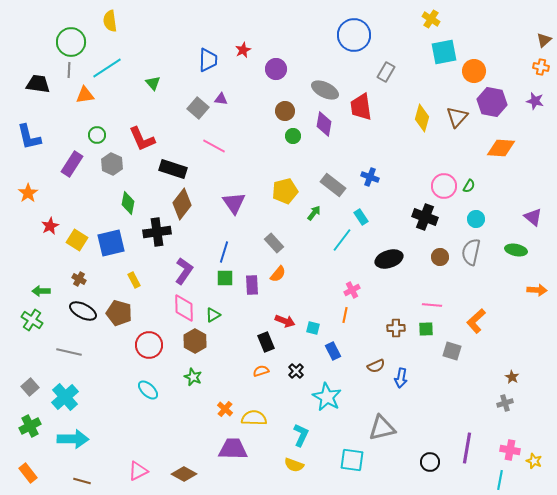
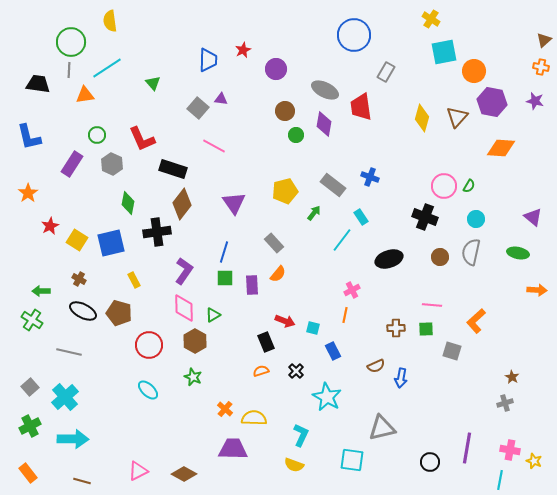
green circle at (293, 136): moved 3 px right, 1 px up
green ellipse at (516, 250): moved 2 px right, 3 px down
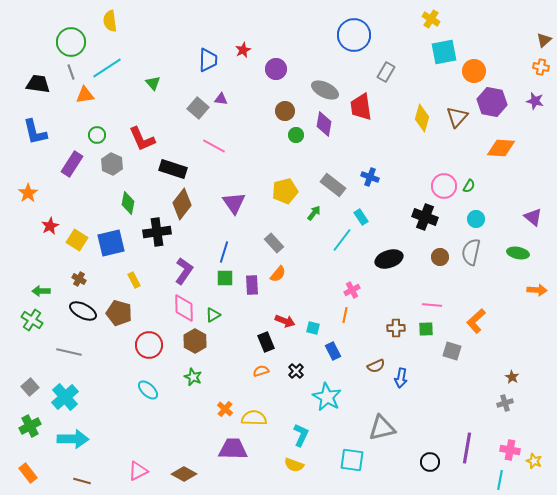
gray line at (69, 70): moved 2 px right, 2 px down; rotated 21 degrees counterclockwise
blue L-shape at (29, 137): moved 6 px right, 5 px up
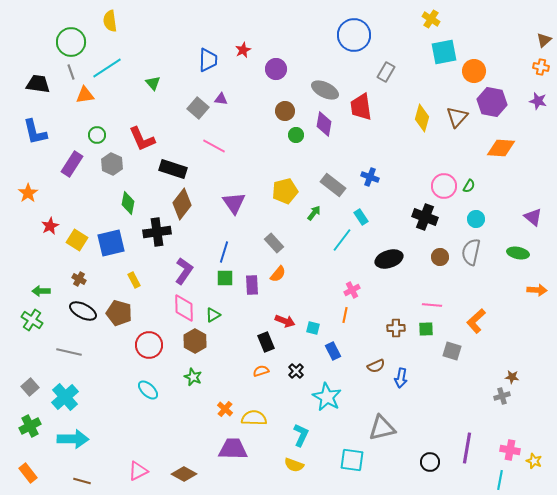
purple star at (535, 101): moved 3 px right
brown star at (512, 377): rotated 24 degrees counterclockwise
gray cross at (505, 403): moved 3 px left, 7 px up
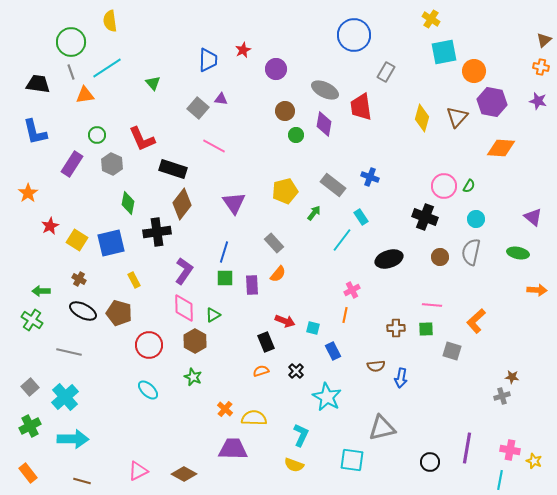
brown semicircle at (376, 366): rotated 18 degrees clockwise
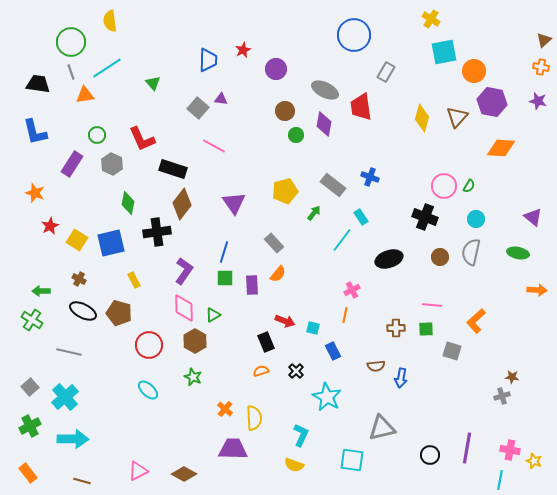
orange star at (28, 193): moved 7 px right; rotated 18 degrees counterclockwise
yellow semicircle at (254, 418): rotated 85 degrees clockwise
black circle at (430, 462): moved 7 px up
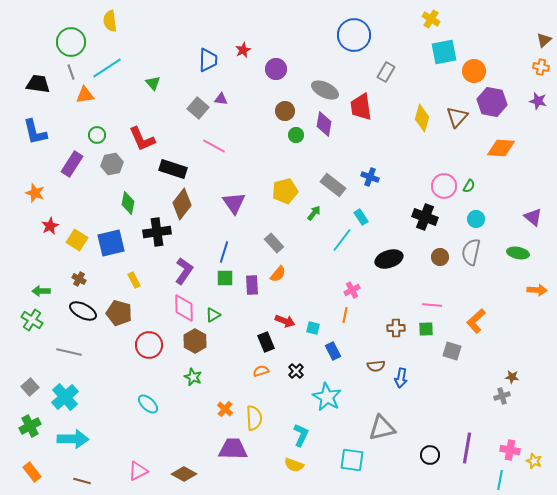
gray hexagon at (112, 164): rotated 25 degrees clockwise
cyan ellipse at (148, 390): moved 14 px down
orange rectangle at (28, 473): moved 4 px right, 1 px up
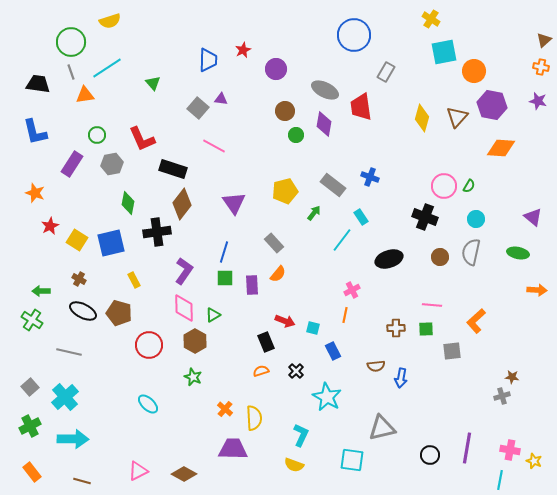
yellow semicircle at (110, 21): rotated 100 degrees counterclockwise
purple hexagon at (492, 102): moved 3 px down
gray square at (452, 351): rotated 24 degrees counterclockwise
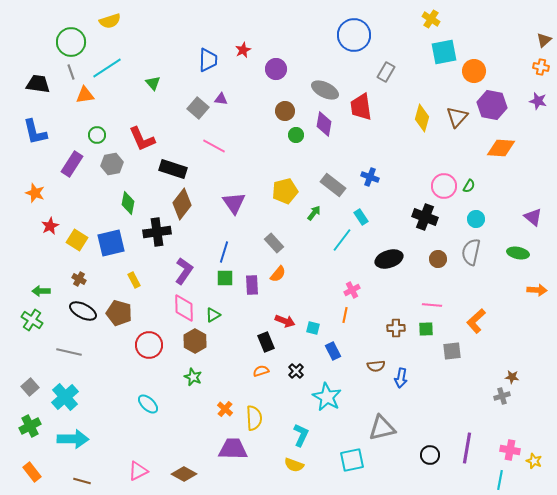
brown circle at (440, 257): moved 2 px left, 2 px down
cyan square at (352, 460): rotated 20 degrees counterclockwise
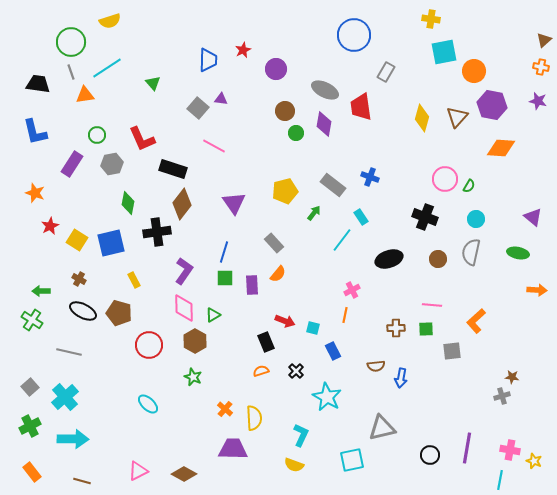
yellow cross at (431, 19): rotated 24 degrees counterclockwise
green circle at (296, 135): moved 2 px up
pink circle at (444, 186): moved 1 px right, 7 px up
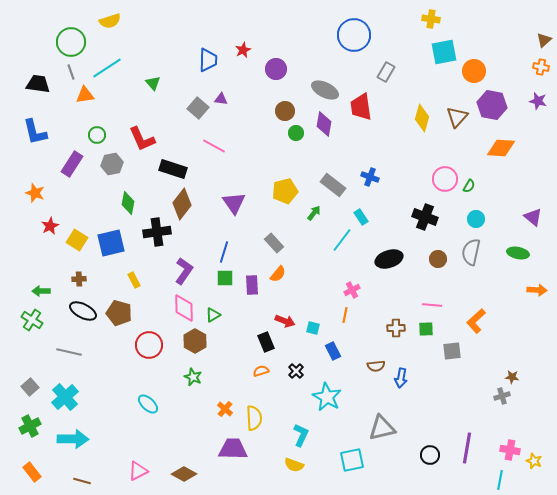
brown cross at (79, 279): rotated 32 degrees counterclockwise
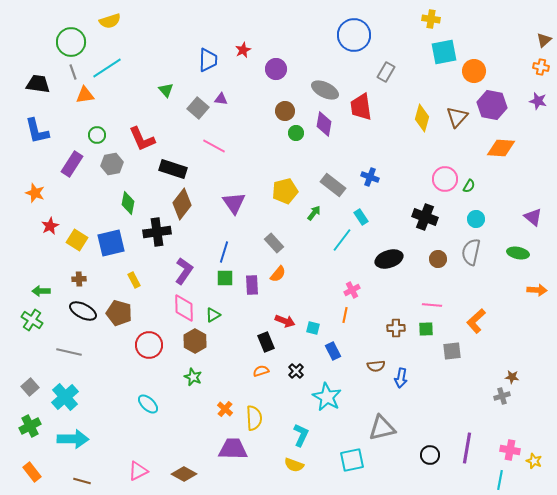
gray line at (71, 72): moved 2 px right
green triangle at (153, 83): moved 13 px right, 7 px down
blue L-shape at (35, 132): moved 2 px right, 1 px up
